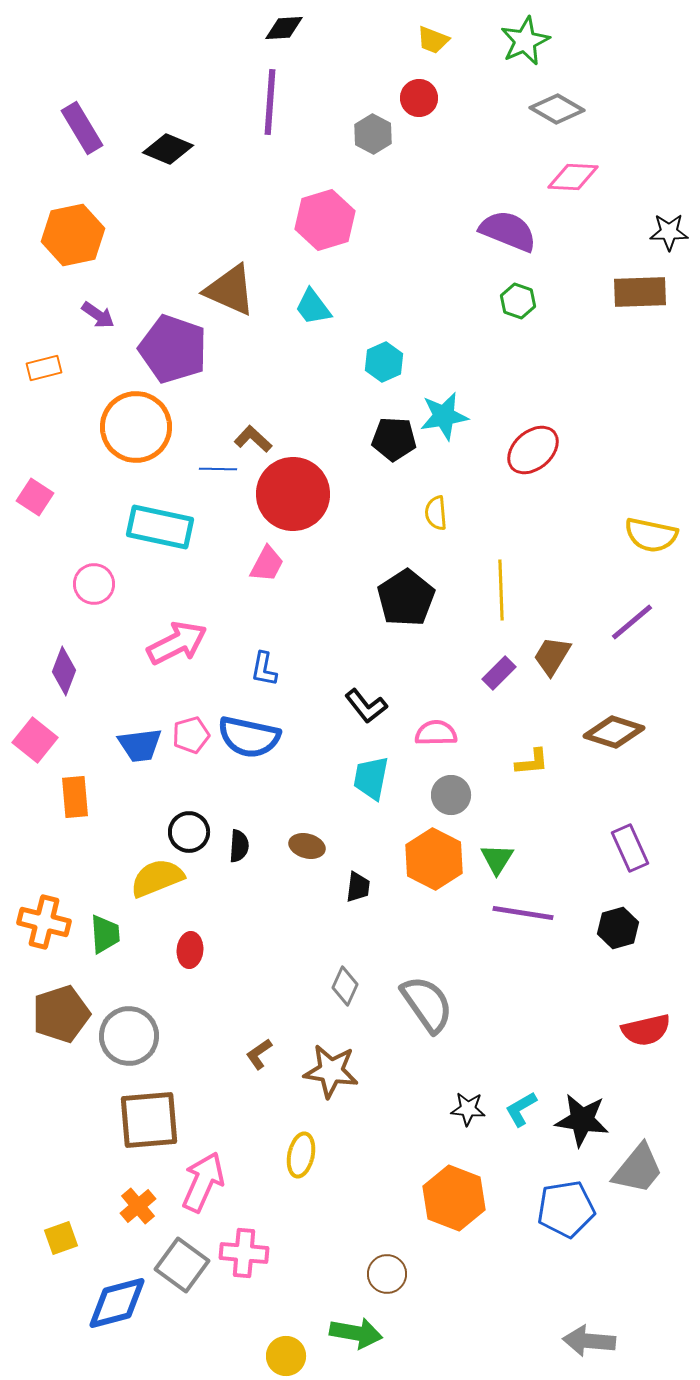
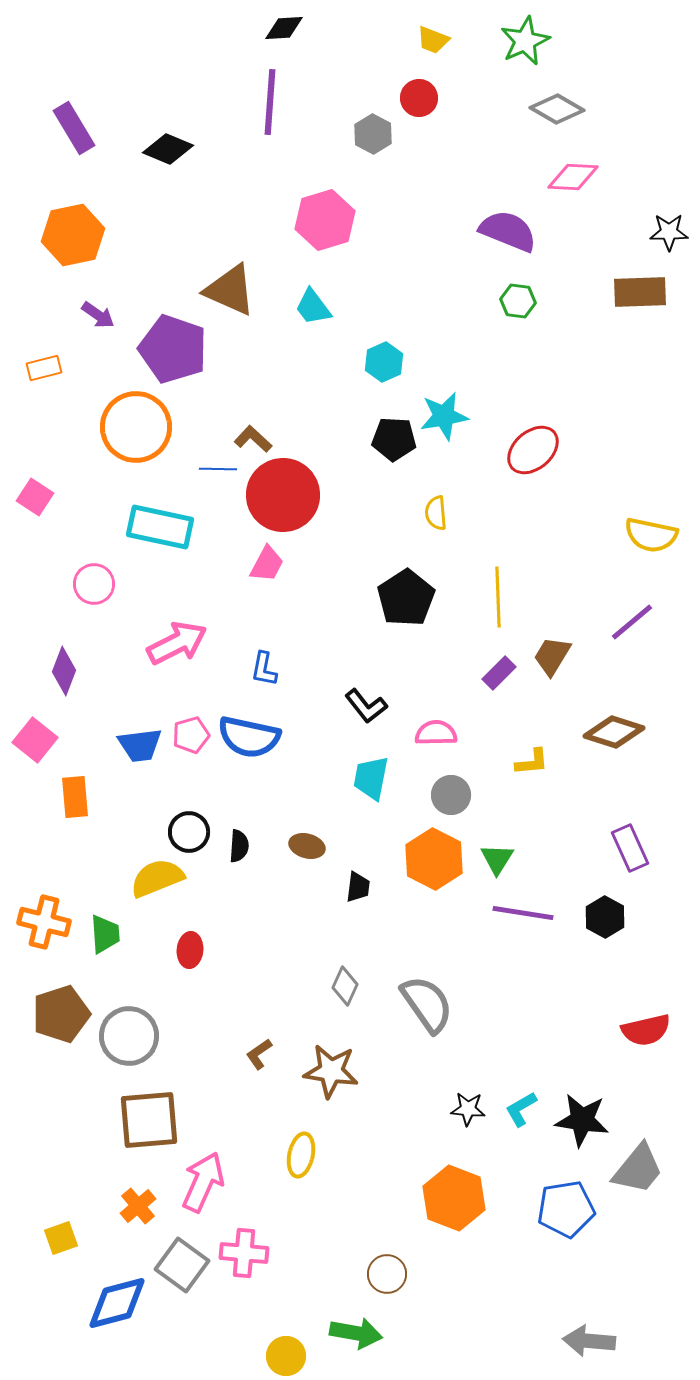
purple rectangle at (82, 128): moved 8 px left
green hexagon at (518, 301): rotated 12 degrees counterclockwise
red circle at (293, 494): moved 10 px left, 1 px down
yellow line at (501, 590): moved 3 px left, 7 px down
black hexagon at (618, 928): moved 13 px left, 11 px up; rotated 15 degrees counterclockwise
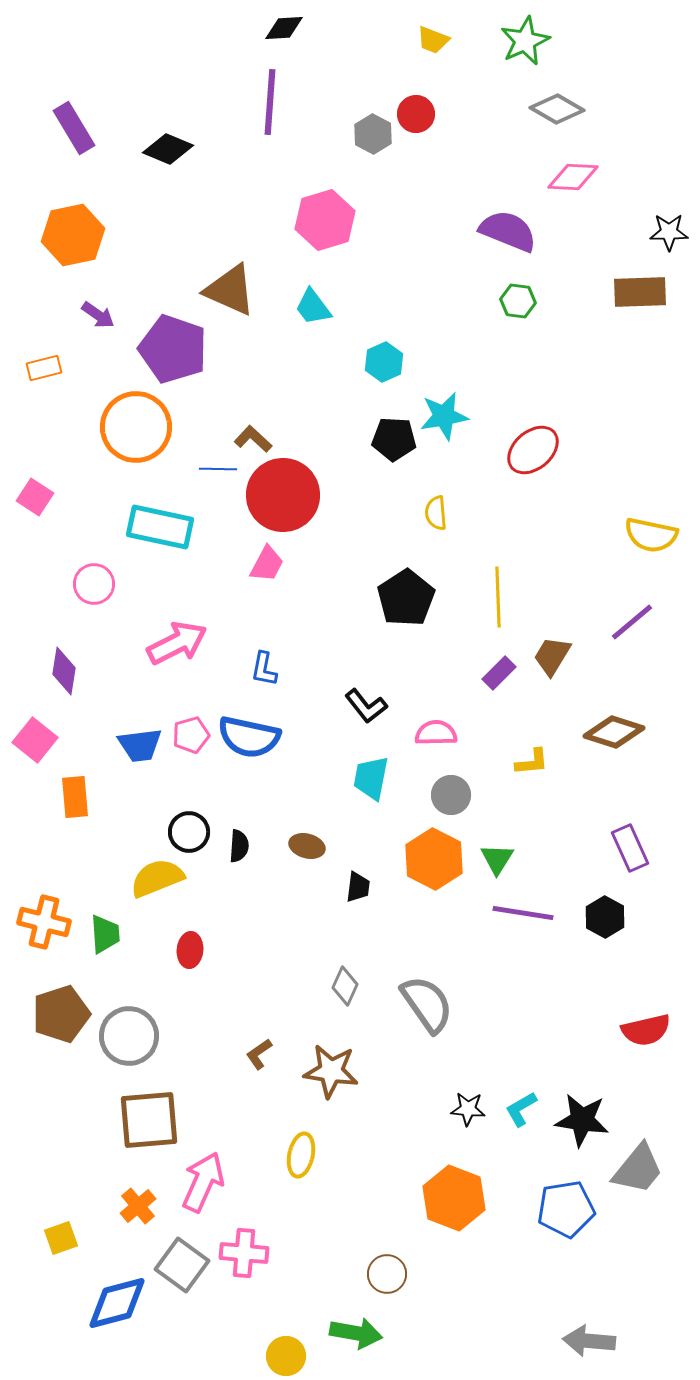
red circle at (419, 98): moved 3 px left, 16 px down
purple diamond at (64, 671): rotated 12 degrees counterclockwise
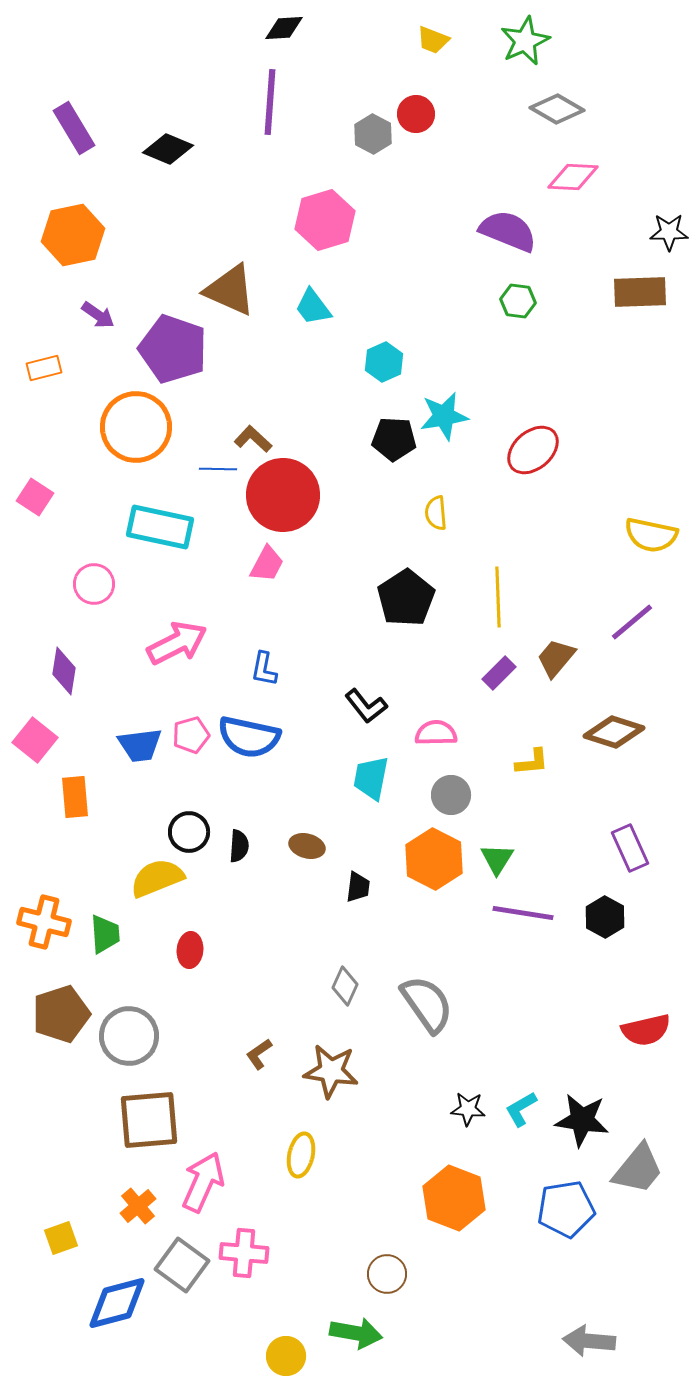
brown trapezoid at (552, 656): moved 4 px right, 2 px down; rotated 9 degrees clockwise
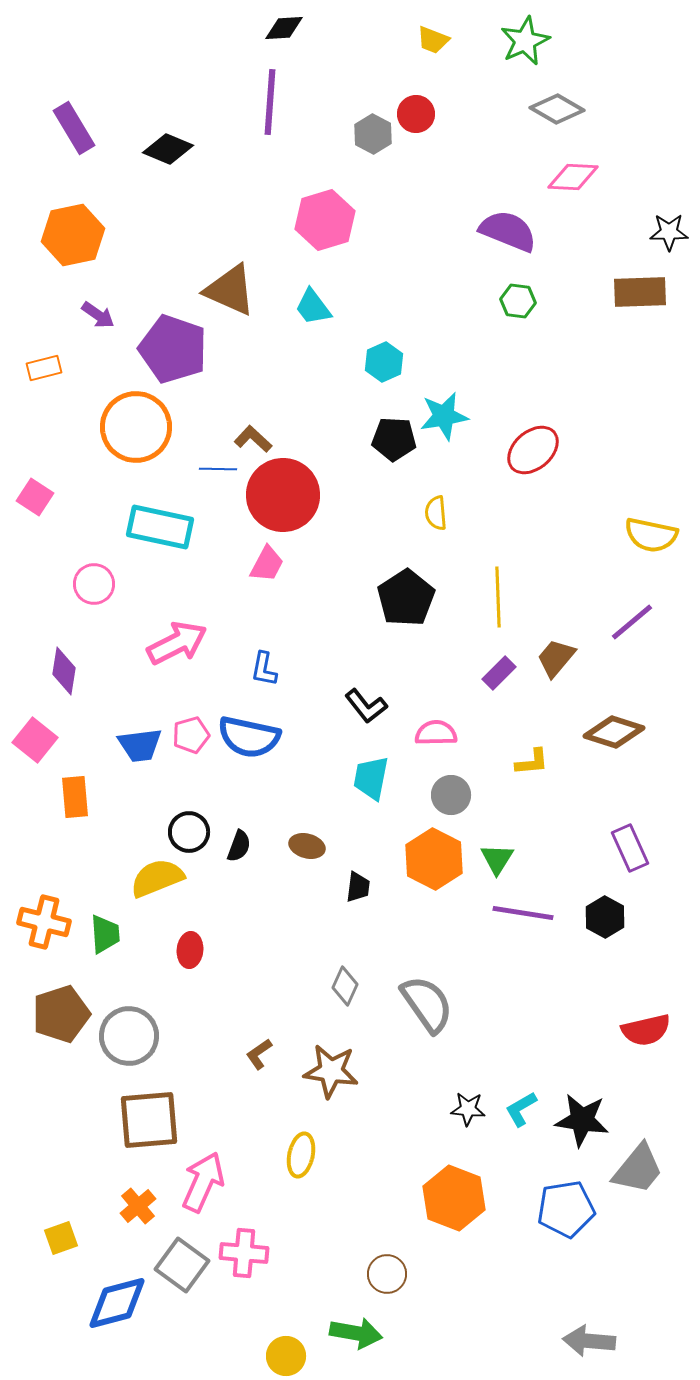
black semicircle at (239, 846): rotated 16 degrees clockwise
